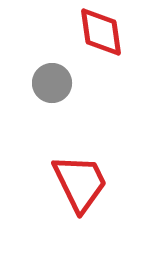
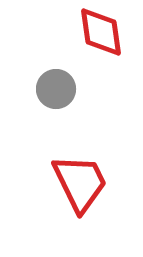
gray circle: moved 4 px right, 6 px down
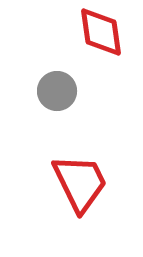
gray circle: moved 1 px right, 2 px down
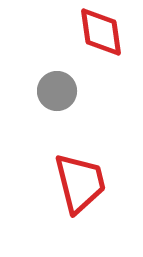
red trapezoid: rotated 12 degrees clockwise
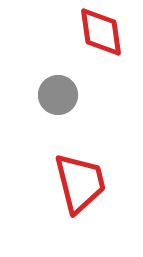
gray circle: moved 1 px right, 4 px down
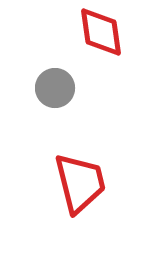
gray circle: moved 3 px left, 7 px up
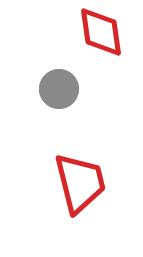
gray circle: moved 4 px right, 1 px down
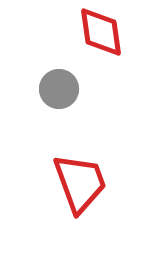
red trapezoid: rotated 6 degrees counterclockwise
